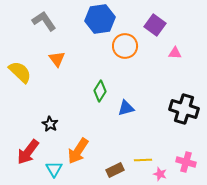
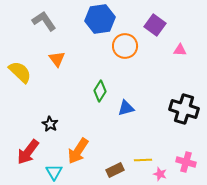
pink triangle: moved 5 px right, 3 px up
cyan triangle: moved 3 px down
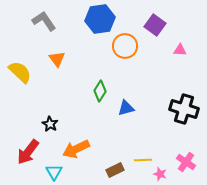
orange arrow: moved 2 px left, 2 px up; rotated 32 degrees clockwise
pink cross: rotated 18 degrees clockwise
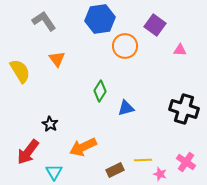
yellow semicircle: moved 1 px up; rotated 15 degrees clockwise
orange arrow: moved 7 px right, 2 px up
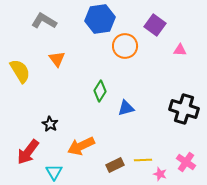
gray L-shape: rotated 25 degrees counterclockwise
orange arrow: moved 2 px left, 1 px up
brown rectangle: moved 5 px up
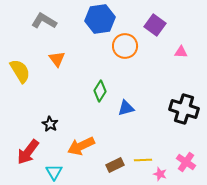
pink triangle: moved 1 px right, 2 px down
